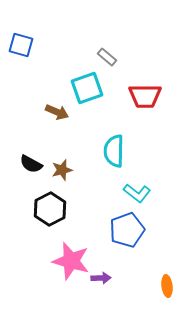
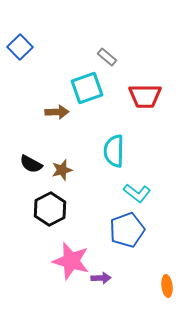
blue square: moved 1 px left, 2 px down; rotated 30 degrees clockwise
brown arrow: rotated 25 degrees counterclockwise
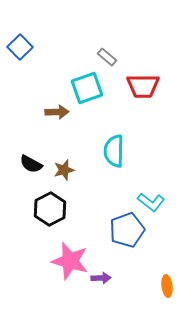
red trapezoid: moved 2 px left, 10 px up
brown star: moved 2 px right
cyan L-shape: moved 14 px right, 9 px down
pink star: moved 1 px left
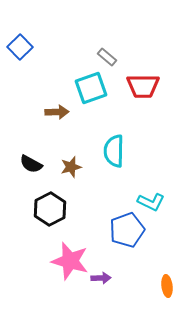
cyan square: moved 4 px right
brown star: moved 7 px right, 3 px up
cyan L-shape: rotated 12 degrees counterclockwise
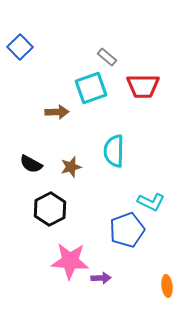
pink star: rotated 12 degrees counterclockwise
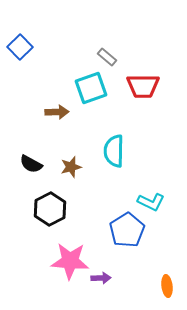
blue pentagon: rotated 12 degrees counterclockwise
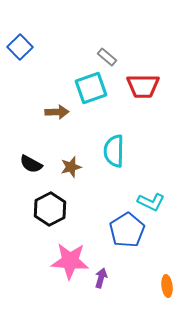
purple arrow: rotated 72 degrees counterclockwise
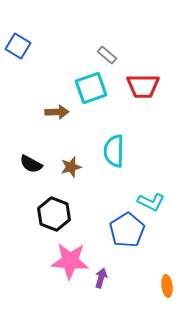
blue square: moved 2 px left, 1 px up; rotated 15 degrees counterclockwise
gray rectangle: moved 2 px up
black hexagon: moved 4 px right, 5 px down; rotated 12 degrees counterclockwise
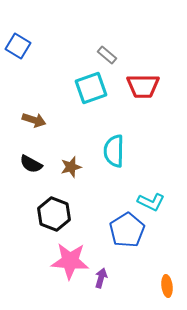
brown arrow: moved 23 px left, 8 px down; rotated 20 degrees clockwise
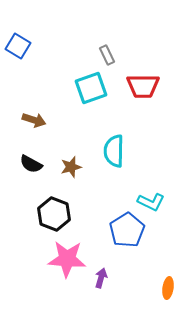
gray rectangle: rotated 24 degrees clockwise
pink star: moved 3 px left, 2 px up
orange ellipse: moved 1 px right, 2 px down; rotated 15 degrees clockwise
